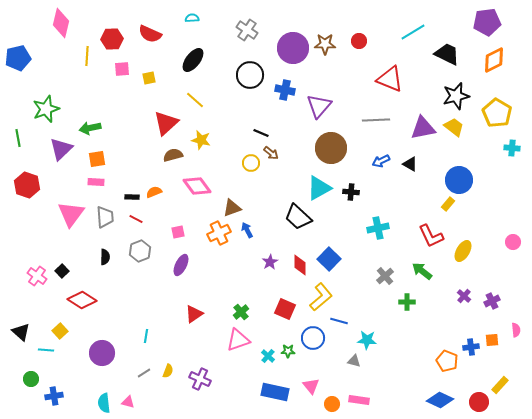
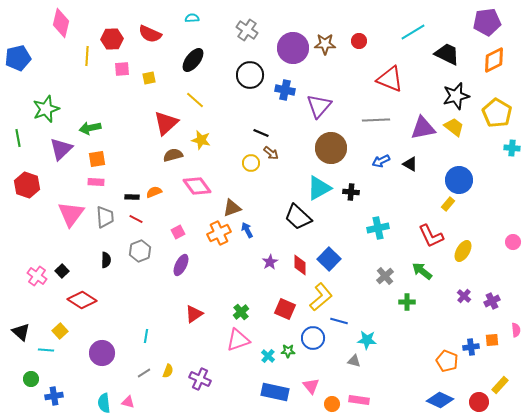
pink square at (178, 232): rotated 16 degrees counterclockwise
black semicircle at (105, 257): moved 1 px right, 3 px down
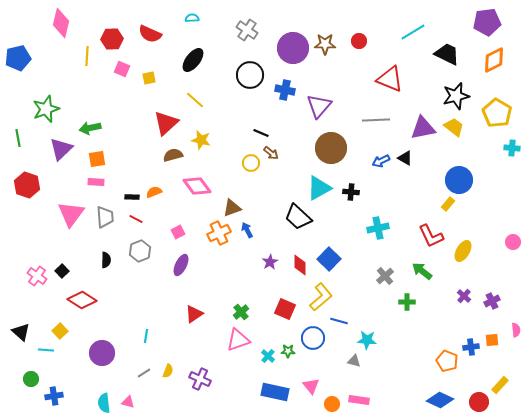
pink square at (122, 69): rotated 28 degrees clockwise
black triangle at (410, 164): moved 5 px left, 6 px up
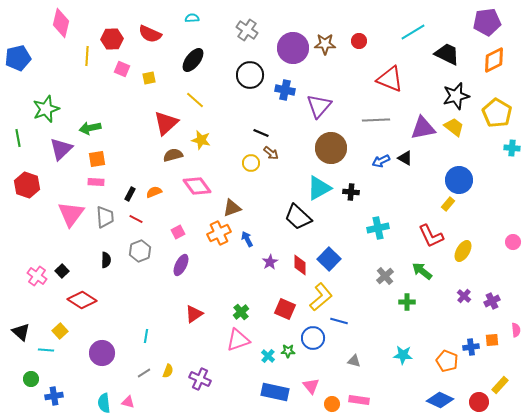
black rectangle at (132, 197): moved 2 px left, 3 px up; rotated 64 degrees counterclockwise
blue arrow at (247, 230): moved 9 px down
cyan star at (367, 340): moved 36 px right, 15 px down
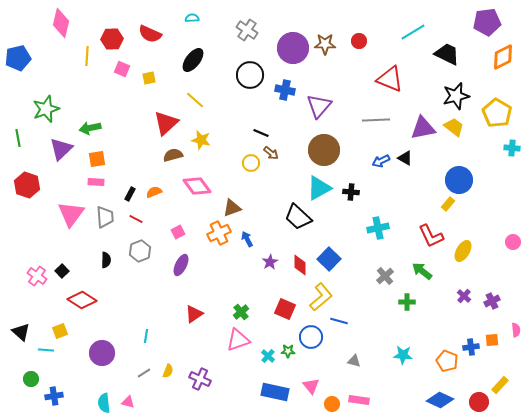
orange diamond at (494, 60): moved 9 px right, 3 px up
brown circle at (331, 148): moved 7 px left, 2 px down
yellow square at (60, 331): rotated 21 degrees clockwise
blue circle at (313, 338): moved 2 px left, 1 px up
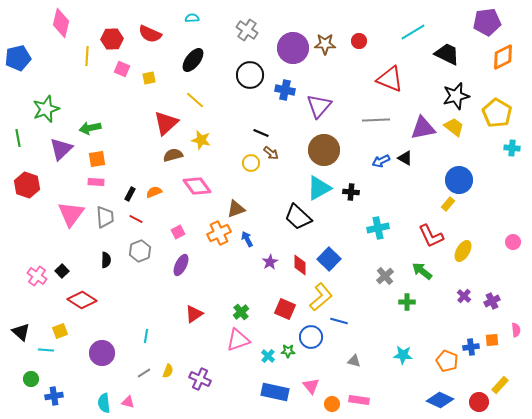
brown triangle at (232, 208): moved 4 px right, 1 px down
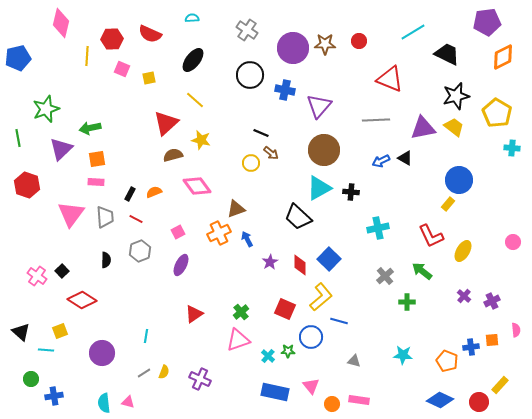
yellow semicircle at (168, 371): moved 4 px left, 1 px down
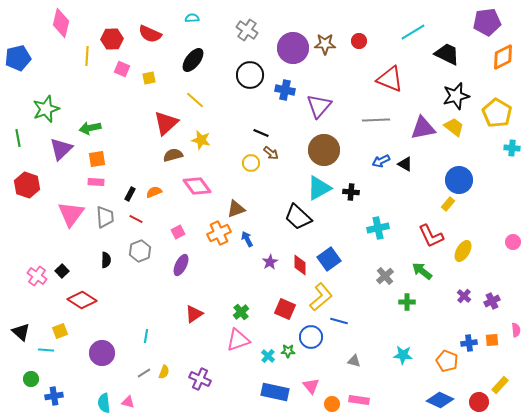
black triangle at (405, 158): moved 6 px down
blue square at (329, 259): rotated 10 degrees clockwise
blue cross at (471, 347): moved 2 px left, 4 px up
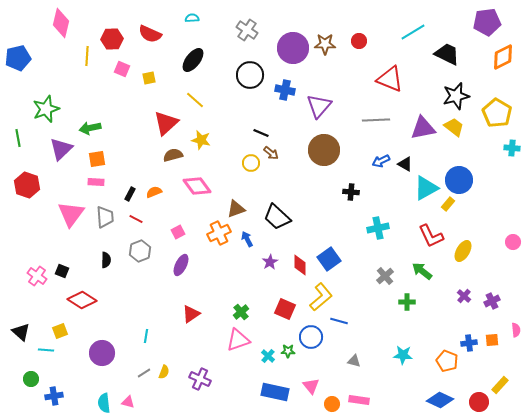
cyan triangle at (319, 188): moved 107 px right
black trapezoid at (298, 217): moved 21 px left
black square at (62, 271): rotated 24 degrees counterclockwise
red triangle at (194, 314): moved 3 px left
